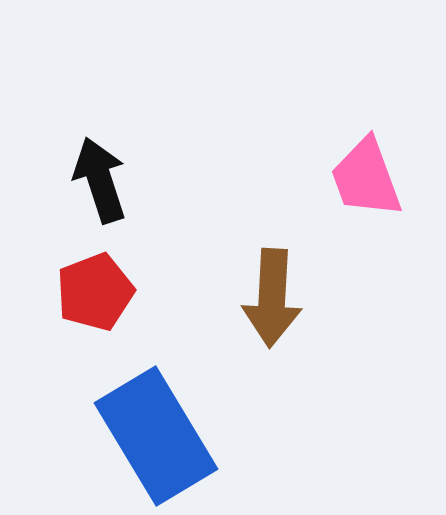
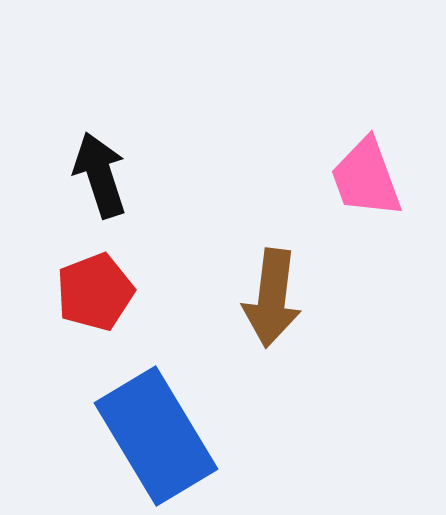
black arrow: moved 5 px up
brown arrow: rotated 4 degrees clockwise
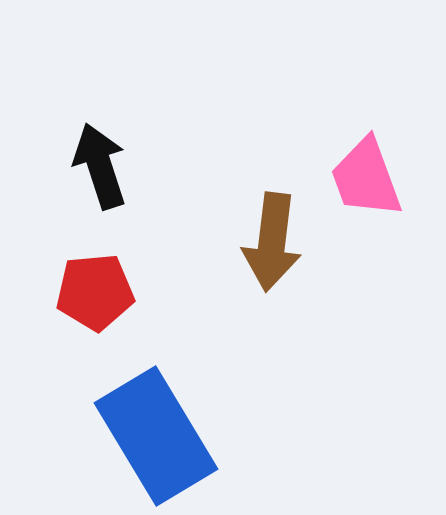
black arrow: moved 9 px up
red pentagon: rotated 16 degrees clockwise
brown arrow: moved 56 px up
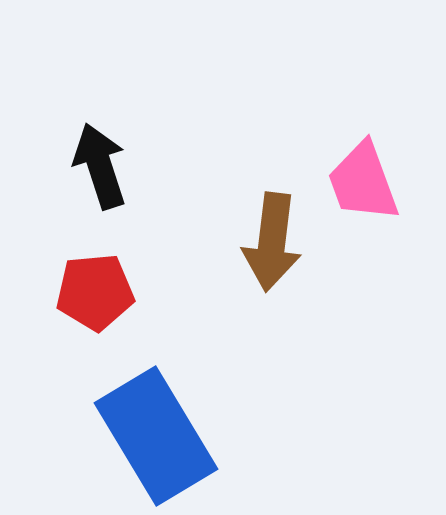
pink trapezoid: moved 3 px left, 4 px down
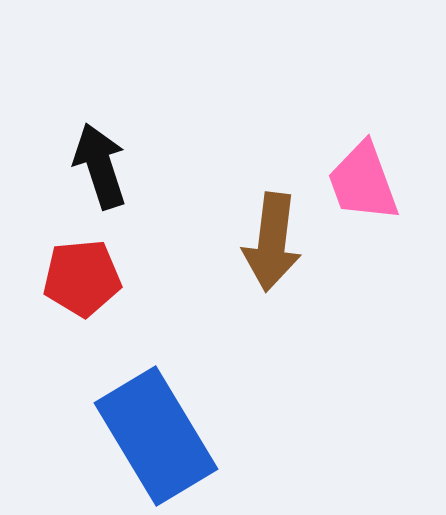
red pentagon: moved 13 px left, 14 px up
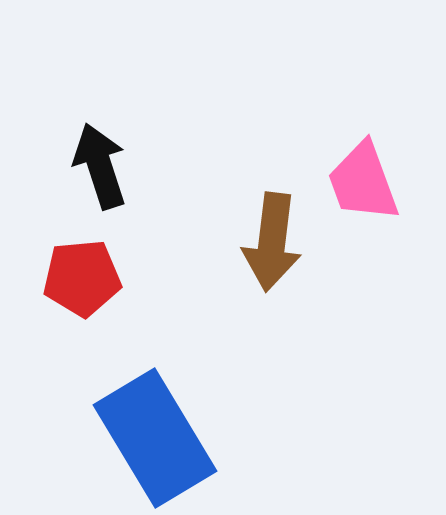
blue rectangle: moved 1 px left, 2 px down
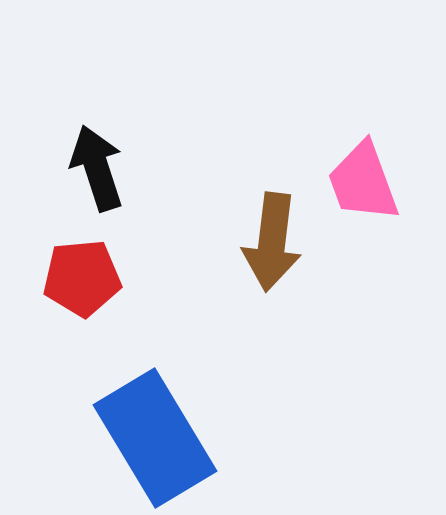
black arrow: moved 3 px left, 2 px down
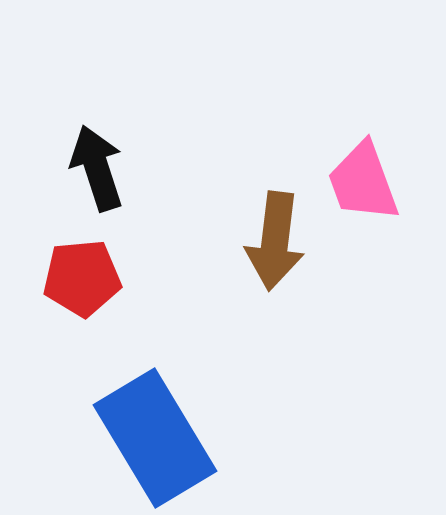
brown arrow: moved 3 px right, 1 px up
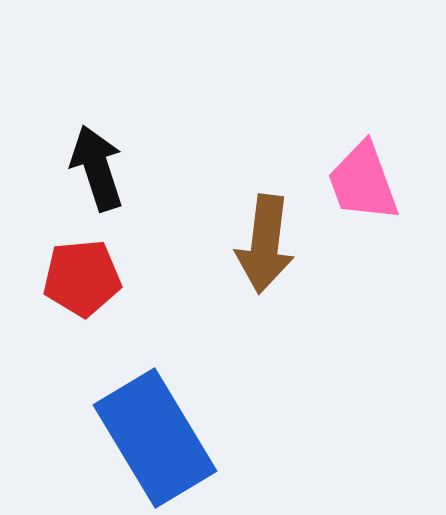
brown arrow: moved 10 px left, 3 px down
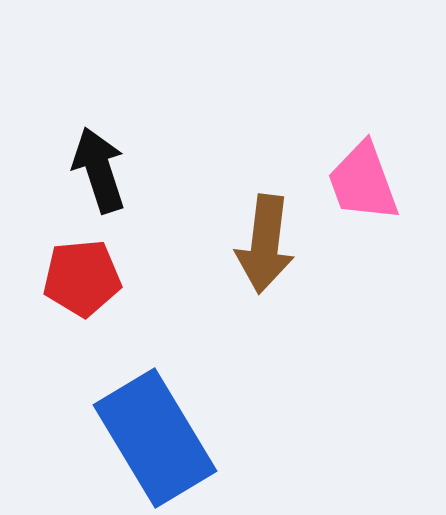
black arrow: moved 2 px right, 2 px down
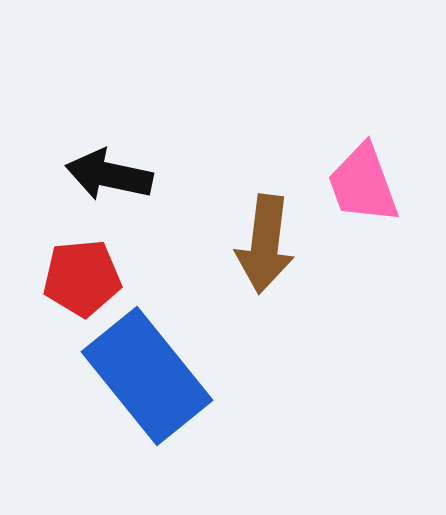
black arrow: moved 10 px right, 5 px down; rotated 60 degrees counterclockwise
pink trapezoid: moved 2 px down
blue rectangle: moved 8 px left, 62 px up; rotated 8 degrees counterclockwise
